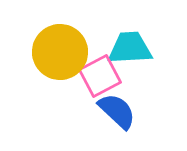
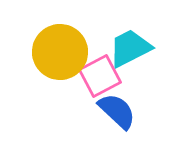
cyan trapezoid: rotated 24 degrees counterclockwise
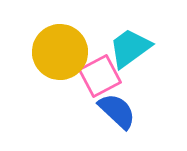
cyan trapezoid: rotated 9 degrees counterclockwise
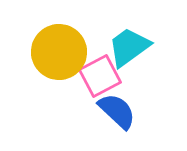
cyan trapezoid: moved 1 px left, 1 px up
yellow circle: moved 1 px left
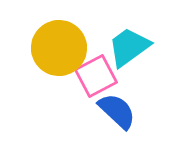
yellow circle: moved 4 px up
pink square: moved 4 px left
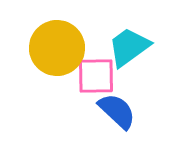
yellow circle: moved 2 px left
pink square: rotated 27 degrees clockwise
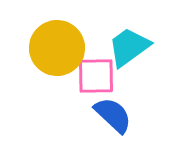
blue semicircle: moved 4 px left, 4 px down
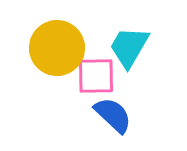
cyan trapezoid: rotated 24 degrees counterclockwise
